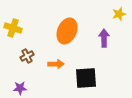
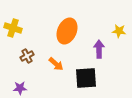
yellow star: moved 17 px down; rotated 24 degrees clockwise
purple arrow: moved 5 px left, 11 px down
orange arrow: rotated 42 degrees clockwise
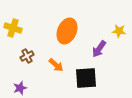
purple arrow: rotated 144 degrees counterclockwise
orange arrow: moved 1 px down
purple star: rotated 16 degrees counterclockwise
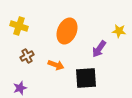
yellow cross: moved 6 px right, 2 px up
orange arrow: rotated 21 degrees counterclockwise
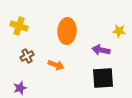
orange ellipse: rotated 20 degrees counterclockwise
purple arrow: moved 2 px right, 1 px down; rotated 66 degrees clockwise
black square: moved 17 px right
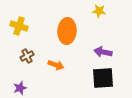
yellow star: moved 20 px left, 20 px up
purple arrow: moved 2 px right, 2 px down
